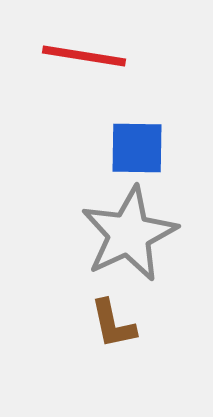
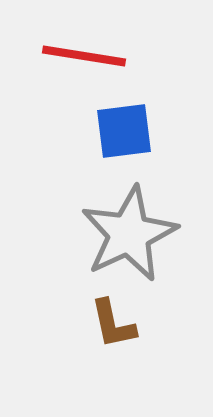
blue square: moved 13 px left, 17 px up; rotated 8 degrees counterclockwise
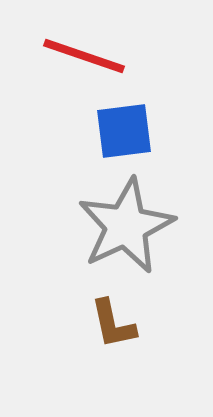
red line: rotated 10 degrees clockwise
gray star: moved 3 px left, 8 px up
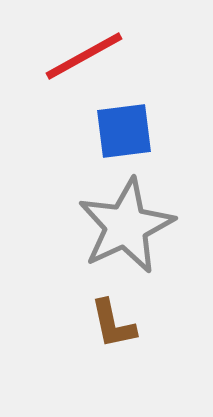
red line: rotated 48 degrees counterclockwise
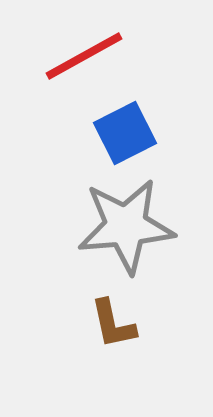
blue square: moved 1 px right, 2 px down; rotated 20 degrees counterclockwise
gray star: rotated 20 degrees clockwise
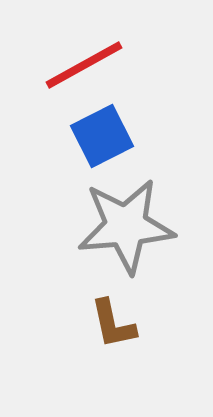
red line: moved 9 px down
blue square: moved 23 px left, 3 px down
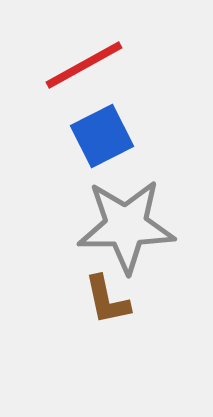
gray star: rotated 4 degrees clockwise
brown L-shape: moved 6 px left, 24 px up
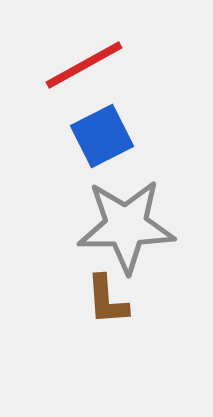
brown L-shape: rotated 8 degrees clockwise
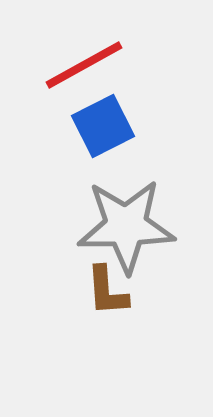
blue square: moved 1 px right, 10 px up
brown L-shape: moved 9 px up
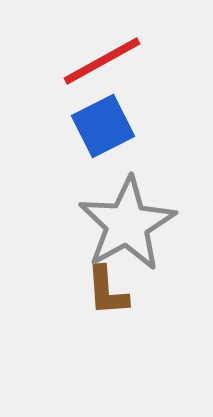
red line: moved 18 px right, 4 px up
gray star: moved 1 px right, 2 px up; rotated 28 degrees counterclockwise
